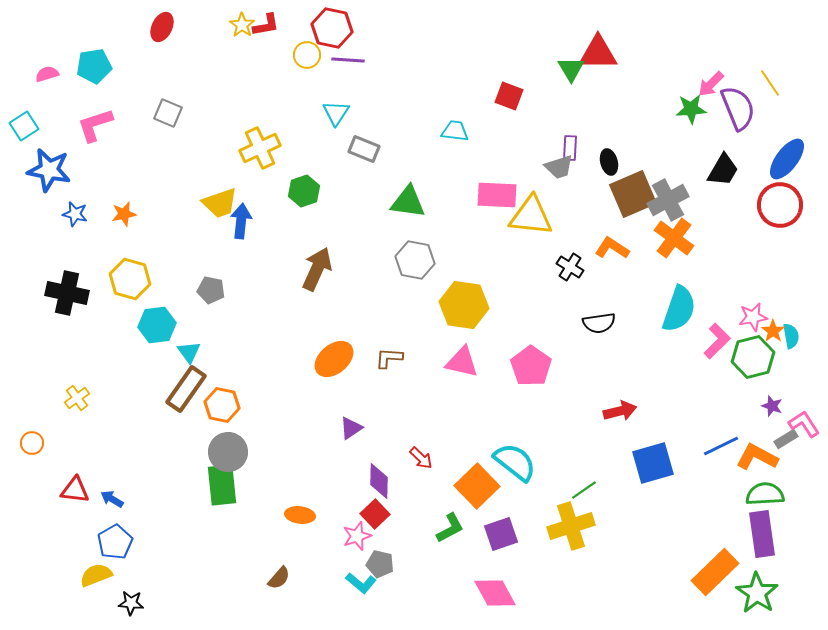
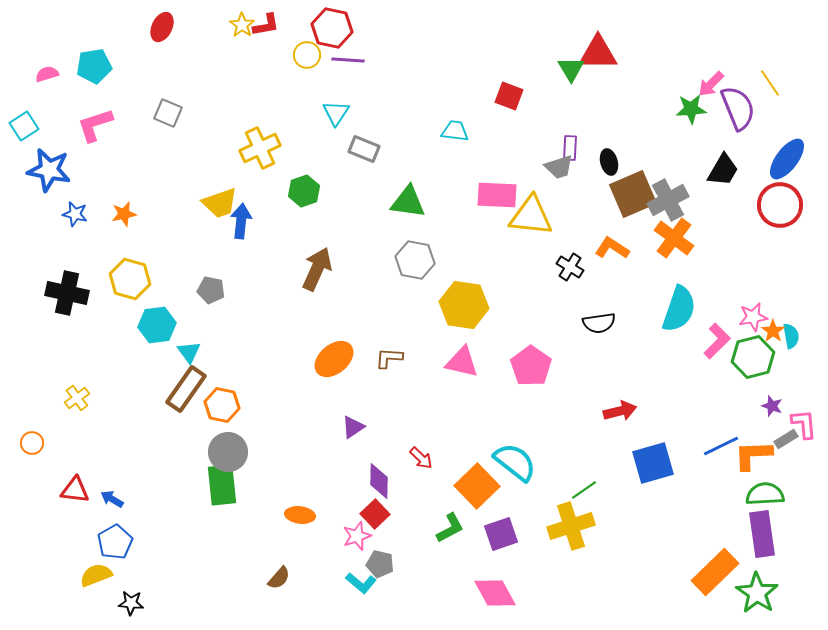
pink L-shape at (804, 424): rotated 28 degrees clockwise
purple triangle at (351, 428): moved 2 px right, 1 px up
orange L-shape at (757, 457): moved 4 px left, 2 px up; rotated 30 degrees counterclockwise
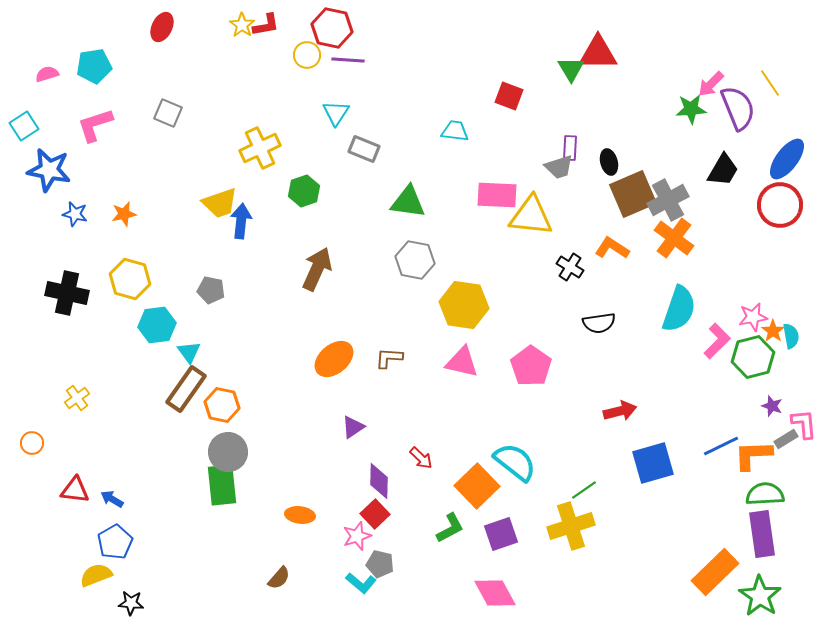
green star at (757, 593): moved 3 px right, 3 px down
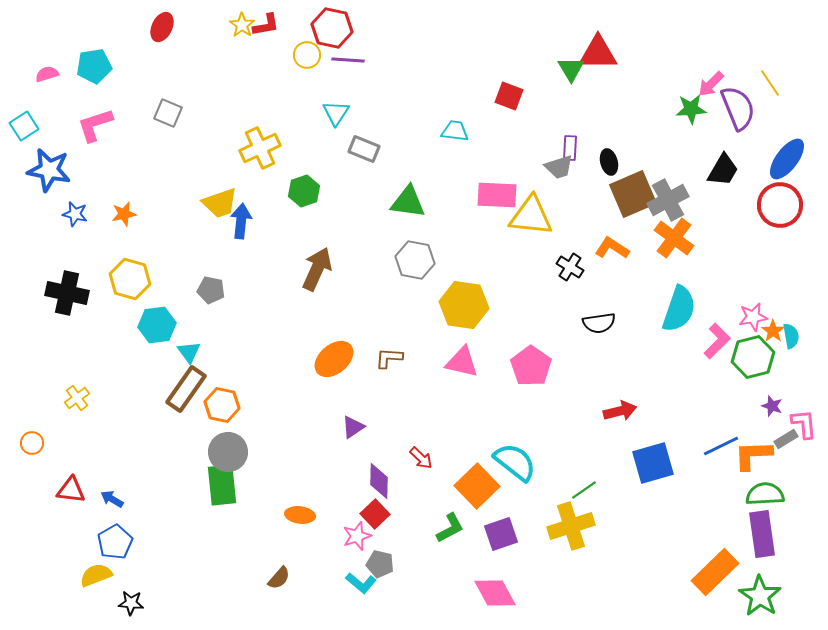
red triangle at (75, 490): moved 4 px left
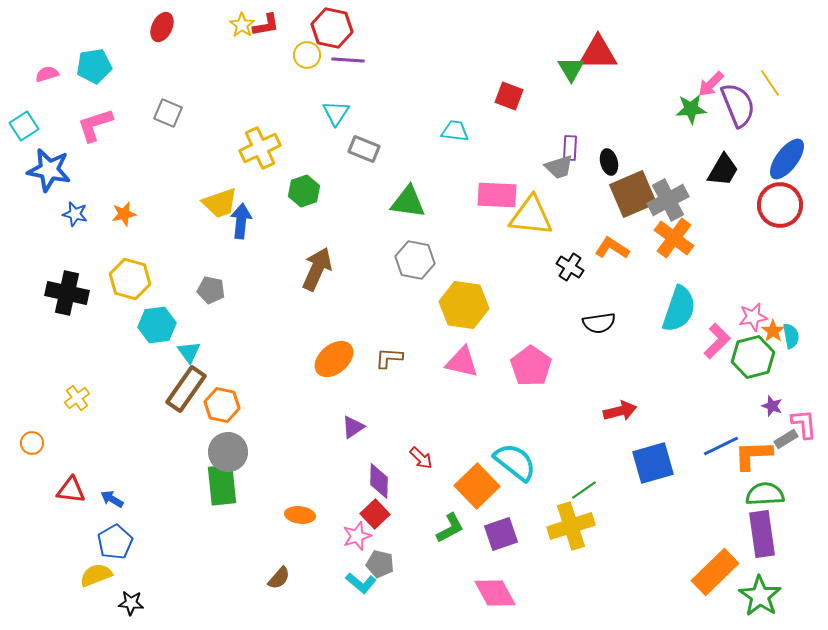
purple semicircle at (738, 108): moved 3 px up
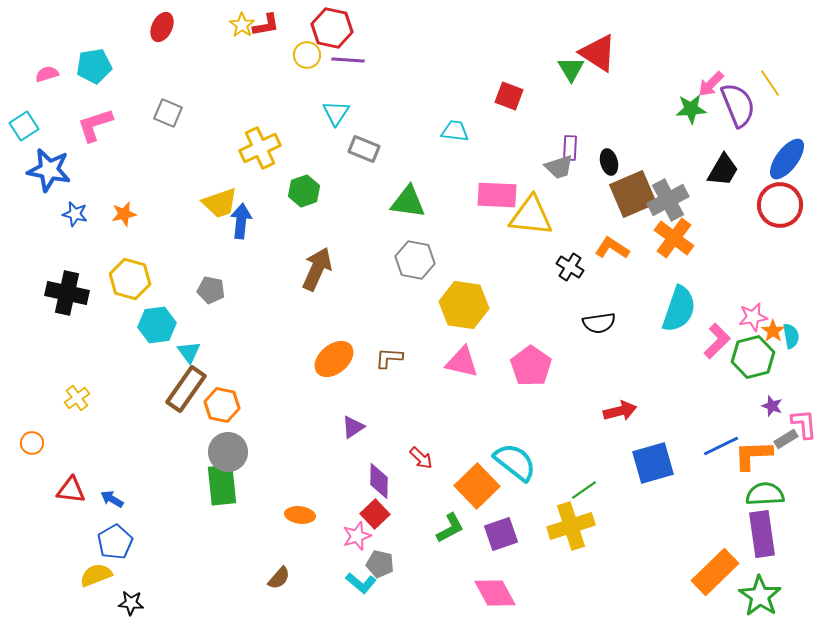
red triangle at (598, 53): rotated 33 degrees clockwise
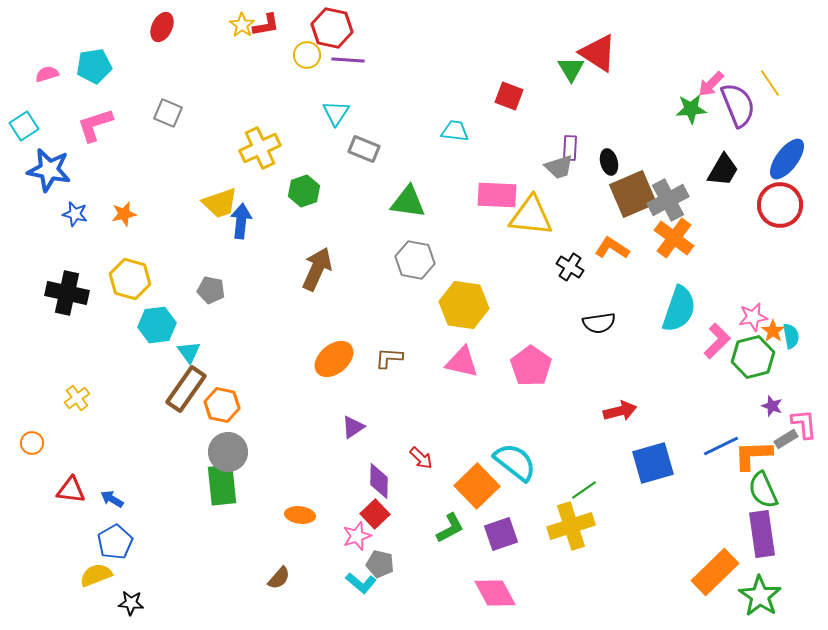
green semicircle at (765, 494): moved 2 px left, 4 px up; rotated 111 degrees counterclockwise
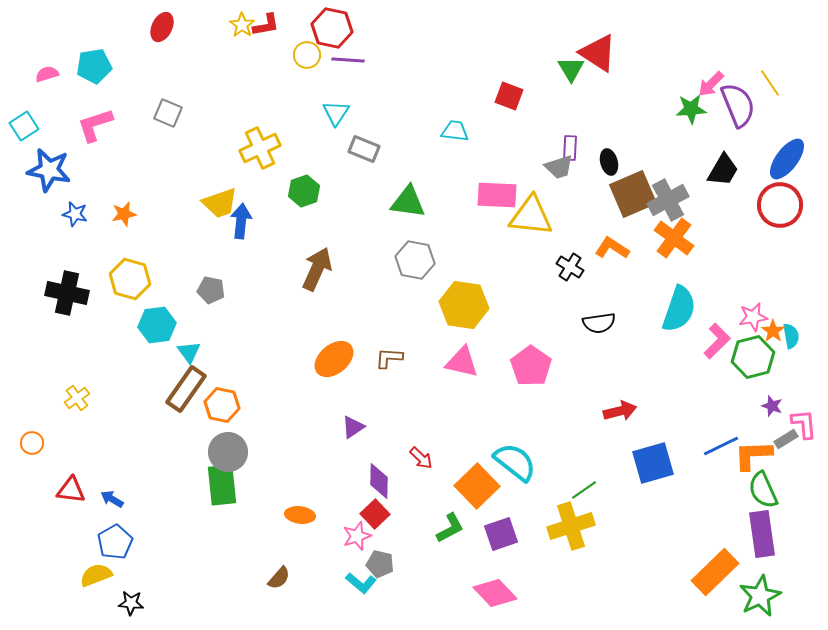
pink diamond at (495, 593): rotated 15 degrees counterclockwise
green star at (760, 596): rotated 12 degrees clockwise
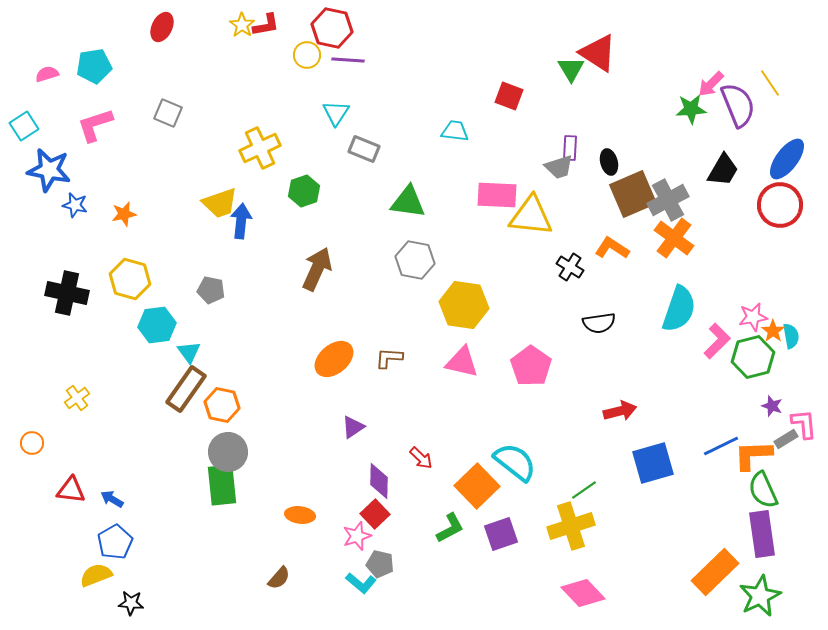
blue star at (75, 214): moved 9 px up
pink diamond at (495, 593): moved 88 px right
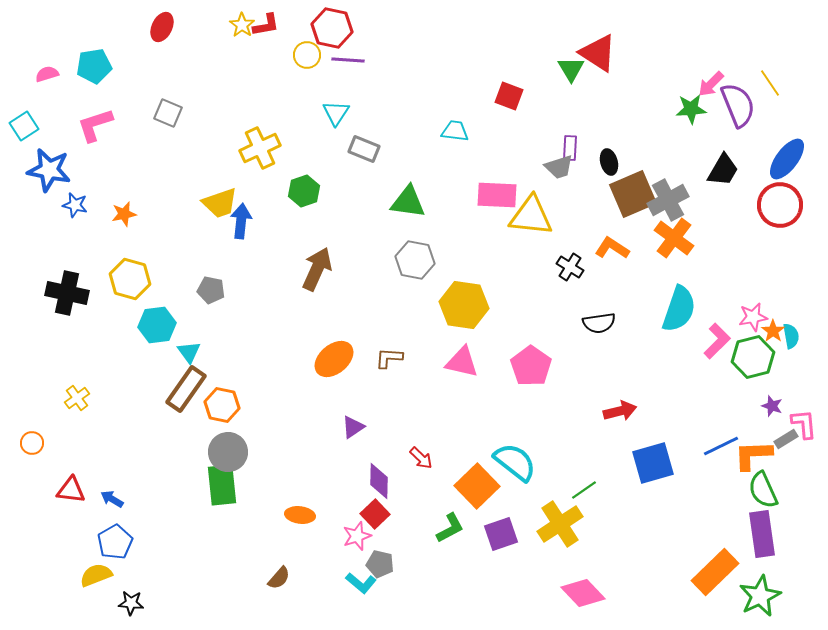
yellow cross at (571, 526): moved 11 px left, 2 px up; rotated 15 degrees counterclockwise
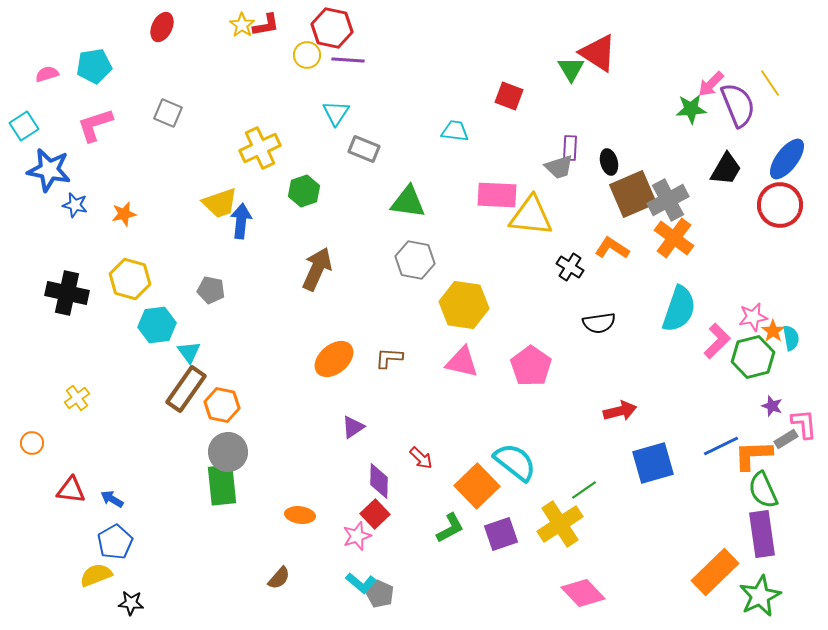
black trapezoid at (723, 170): moved 3 px right, 1 px up
cyan semicircle at (791, 336): moved 2 px down
gray pentagon at (380, 564): moved 30 px down; rotated 12 degrees clockwise
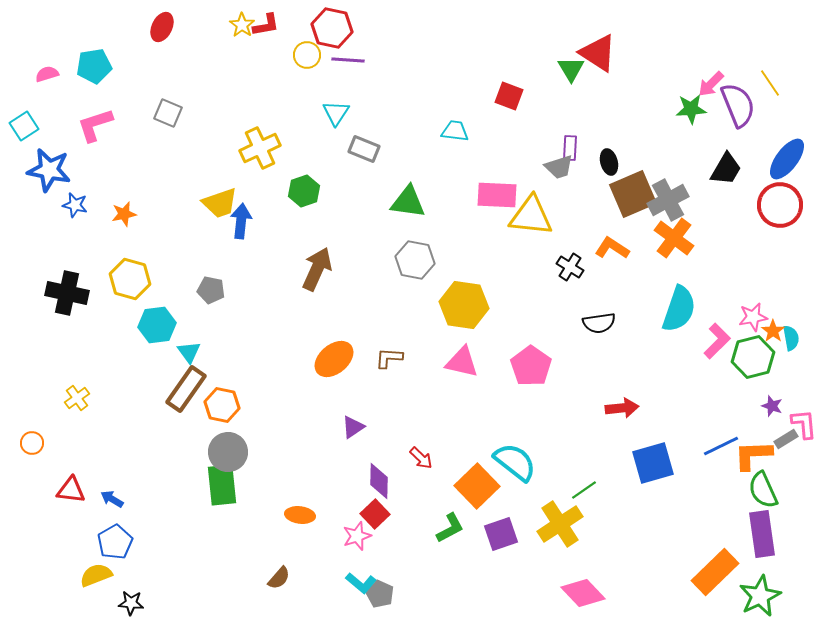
red arrow at (620, 411): moved 2 px right, 3 px up; rotated 8 degrees clockwise
